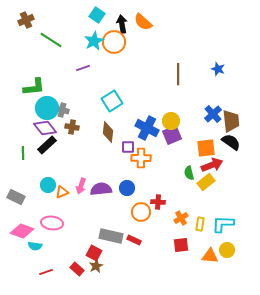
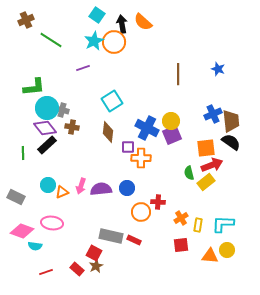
blue cross at (213, 114): rotated 18 degrees clockwise
yellow rectangle at (200, 224): moved 2 px left, 1 px down
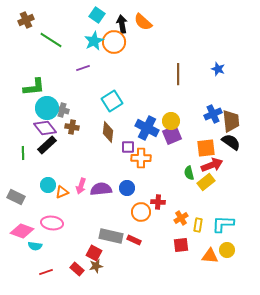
brown star at (96, 266): rotated 16 degrees clockwise
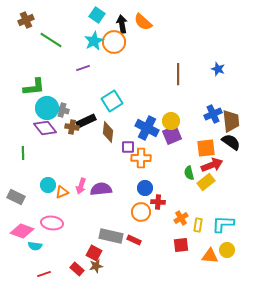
black rectangle at (47, 145): moved 39 px right, 24 px up; rotated 18 degrees clockwise
blue circle at (127, 188): moved 18 px right
red line at (46, 272): moved 2 px left, 2 px down
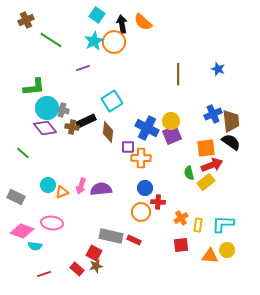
green line at (23, 153): rotated 48 degrees counterclockwise
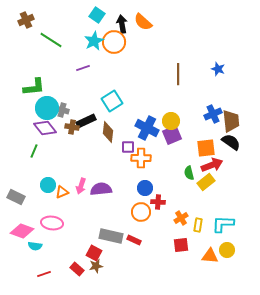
green line at (23, 153): moved 11 px right, 2 px up; rotated 72 degrees clockwise
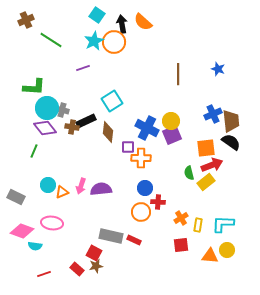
green L-shape at (34, 87): rotated 10 degrees clockwise
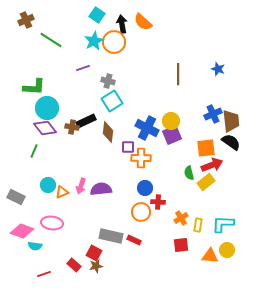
gray cross at (62, 110): moved 46 px right, 29 px up
red rectangle at (77, 269): moved 3 px left, 4 px up
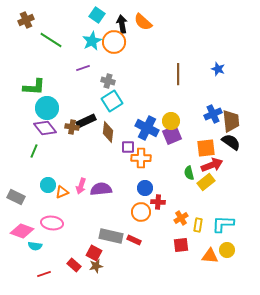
cyan star at (94, 41): moved 2 px left
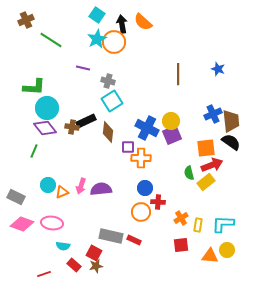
cyan star at (92, 41): moved 5 px right, 2 px up
purple line at (83, 68): rotated 32 degrees clockwise
pink diamond at (22, 231): moved 7 px up
cyan semicircle at (35, 246): moved 28 px right
